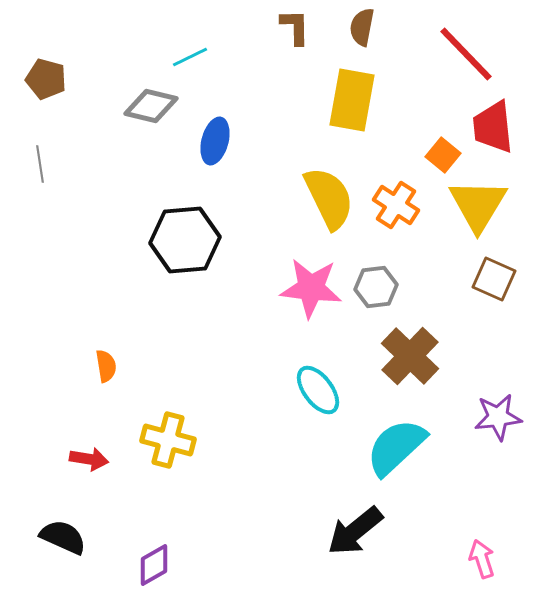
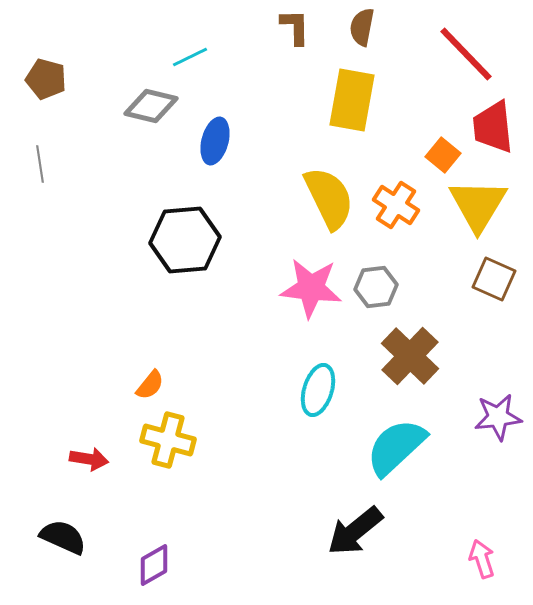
orange semicircle: moved 44 px right, 19 px down; rotated 48 degrees clockwise
cyan ellipse: rotated 54 degrees clockwise
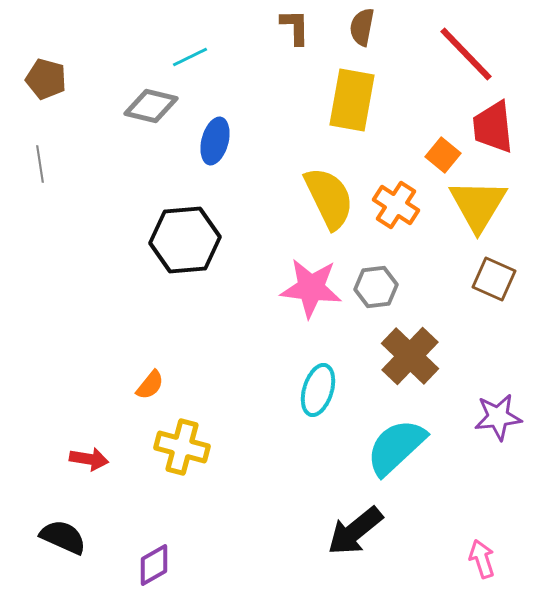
yellow cross: moved 14 px right, 7 px down
